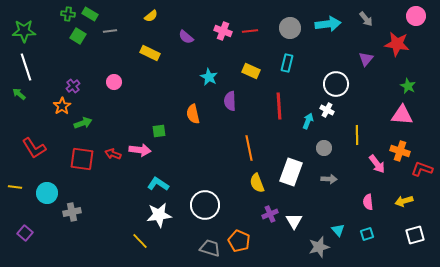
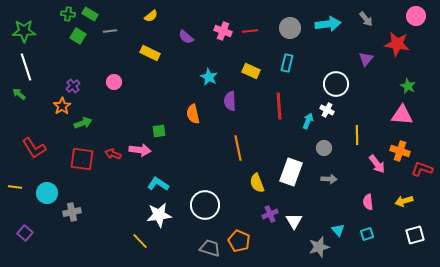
orange line at (249, 148): moved 11 px left
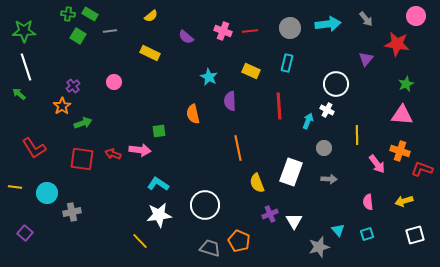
green star at (408, 86): moved 2 px left, 2 px up; rotated 21 degrees clockwise
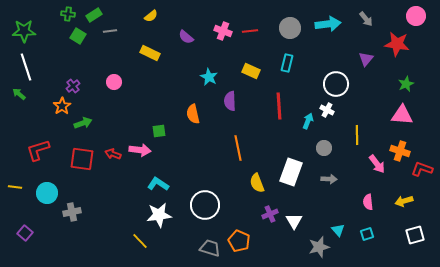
green rectangle at (90, 14): moved 4 px right, 1 px down; rotated 63 degrees counterclockwise
red L-shape at (34, 148): moved 4 px right, 2 px down; rotated 105 degrees clockwise
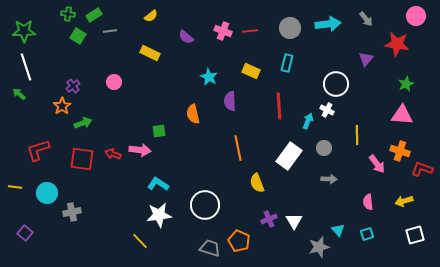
white rectangle at (291, 172): moved 2 px left, 16 px up; rotated 16 degrees clockwise
purple cross at (270, 214): moved 1 px left, 5 px down
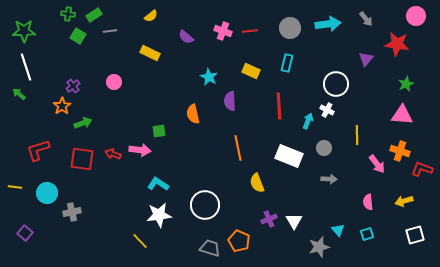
white rectangle at (289, 156): rotated 76 degrees clockwise
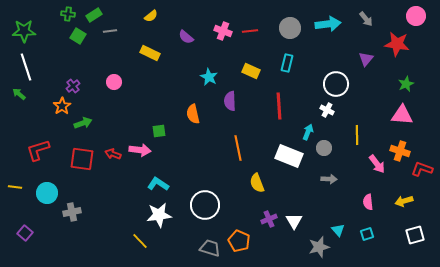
cyan arrow at (308, 121): moved 11 px down
